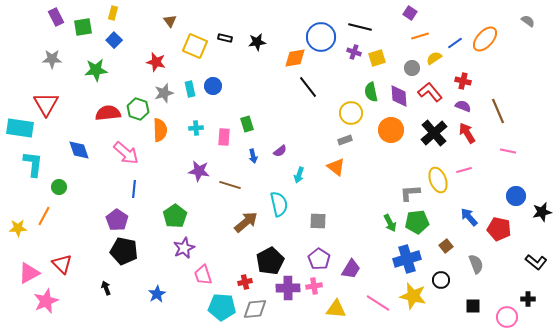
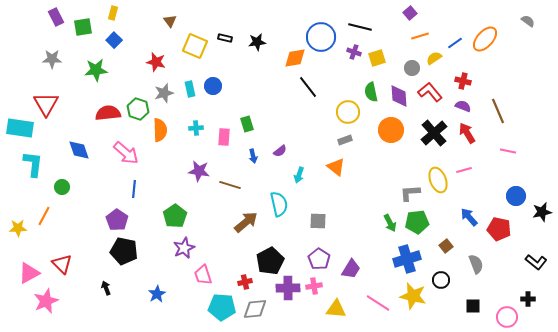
purple square at (410, 13): rotated 16 degrees clockwise
yellow circle at (351, 113): moved 3 px left, 1 px up
green circle at (59, 187): moved 3 px right
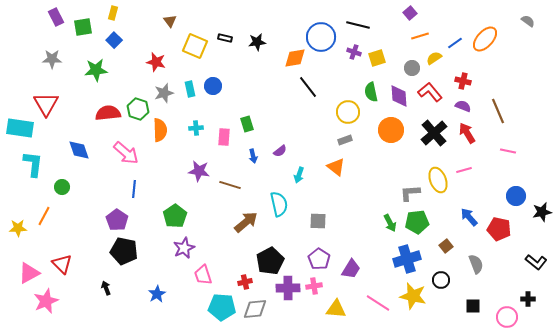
black line at (360, 27): moved 2 px left, 2 px up
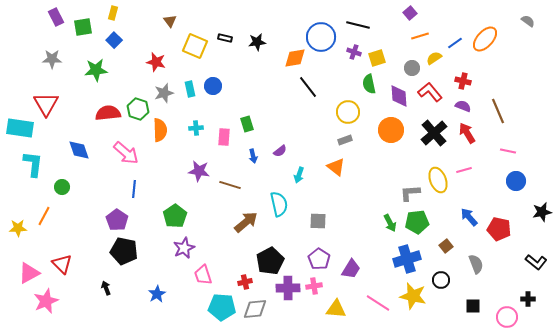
green semicircle at (371, 92): moved 2 px left, 8 px up
blue circle at (516, 196): moved 15 px up
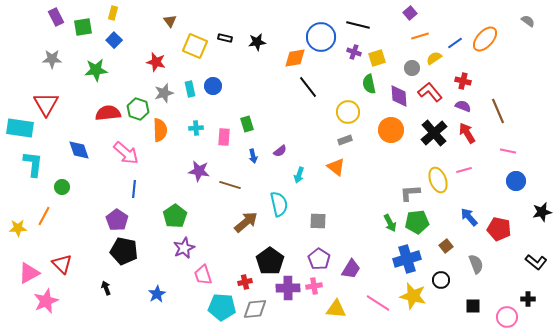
black pentagon at (270, 261): rotated 8 degrees counterclockwise
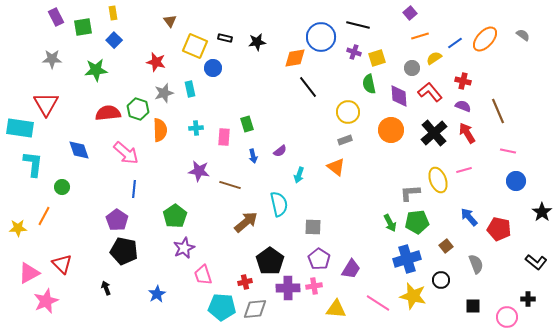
yellow rectangle at (113, 13): rotated 24 degrees counterclockwise
gray semicircle at (528, 21): moved 5 px left, 14 px down
blue circle at (213, 86): moved 18 px up
black star at (542, 212): rotated 24 degrees counterclockwise
gray square at (318, 221): moved 5 px left, 6 px down
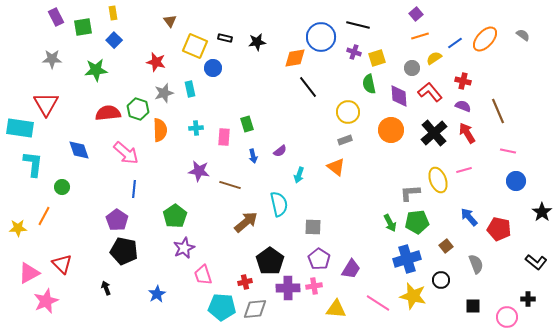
purple square at (410, 13): moved 6 px right, 1 px down
